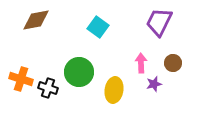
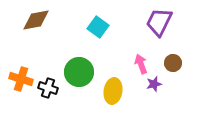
pink arrow: moved 1 px down; rotated 18 degrees counterclockwise
yellow ellipse: moved 1 px left, 1 px down
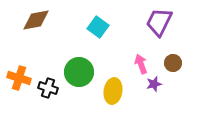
orange cross: moved 2 px left, 1 px up
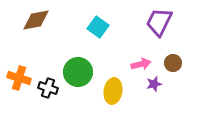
pink arrow: rotated 96 degrees clockwise
green circle: moved 1 px left
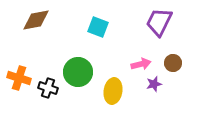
cyan square: rotated 15 degrees counterclockwise
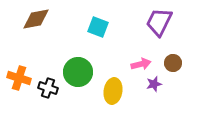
brown diamond: moved 1 px up
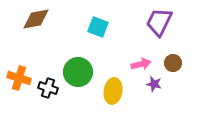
purple star: rotated 28 degrees clockwise
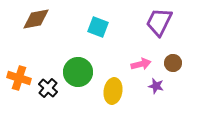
purple star: moved 2 px right, 2 px down
black cross: rotated 24 degrees clockwise
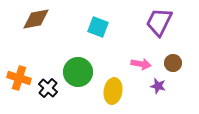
pink arrow: rotated 24 degrees clockwise
purple star: moved 2 px right
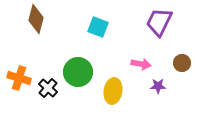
brown diamond: rotated 64 degrees counterclockwise
brown circle: moved 9 px right
purple star: rotated 14 degrees counterclockwise
